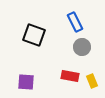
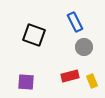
gray circle: moved 2 px right
red rectangle: rotated 24 degrees counterclockwise
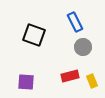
gray circle: moved 1 px left
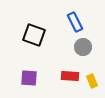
red rectangle: rotated 18 degrees clockwise
purple square: moved 3 px right, 4 px up
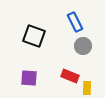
black square: moved 1 px down
gray circle: moved 1 px up
red rectangle: rotated 18 degrees clockwise
yellow rectangle: moved 5 px left, 7 px down; rotated 24 degrees clockwise
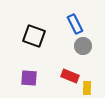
blue rectangle: moved 2 px down
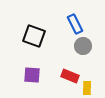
purple square: moved 3 px right, 3 px up
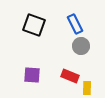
black square: moved 11 px up
gray circle: moved 2 px left
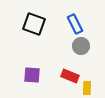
black square: moved 1 px up
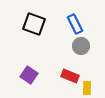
purple square: moved 3 px left; rotated 30 degrees clockwise
